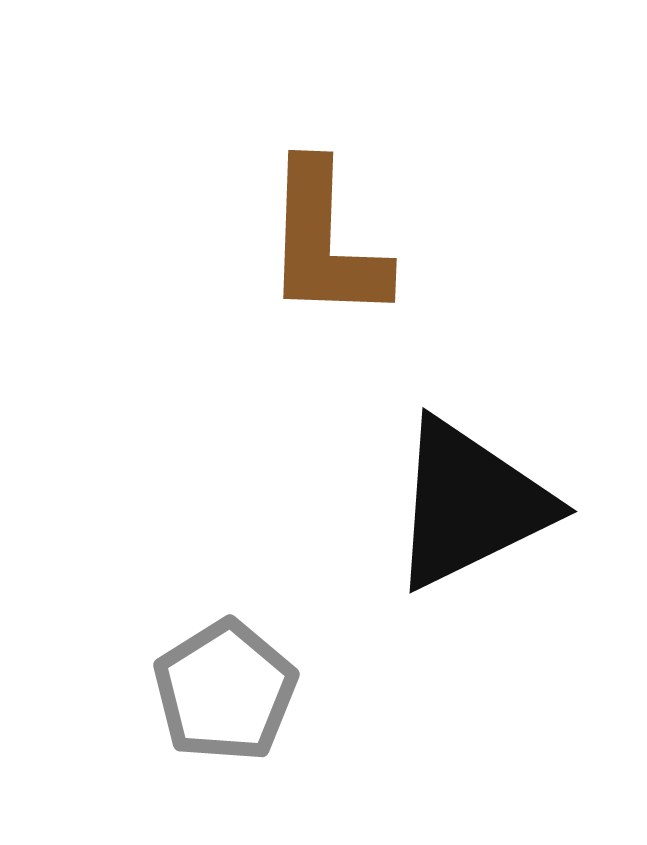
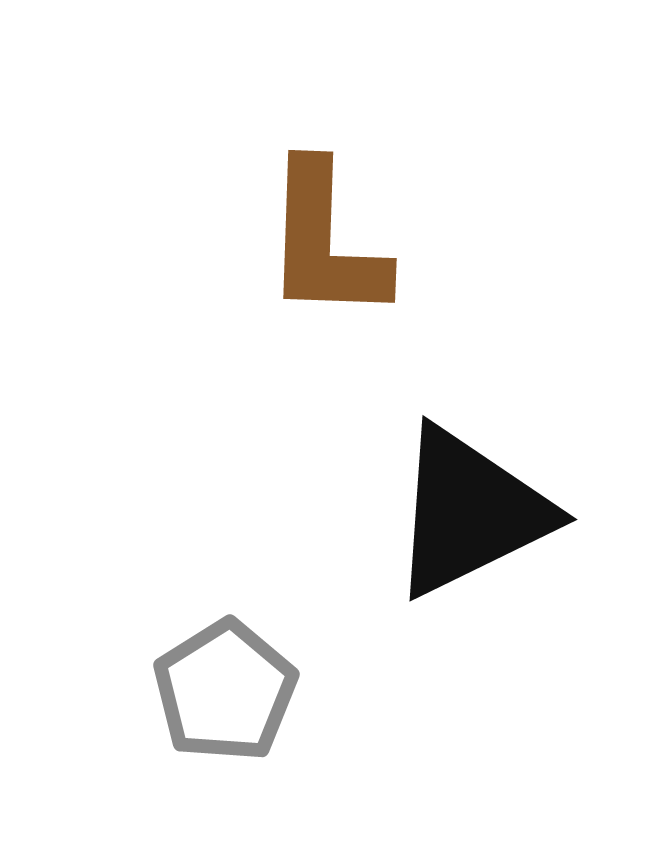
black triangle: moved 8 px down
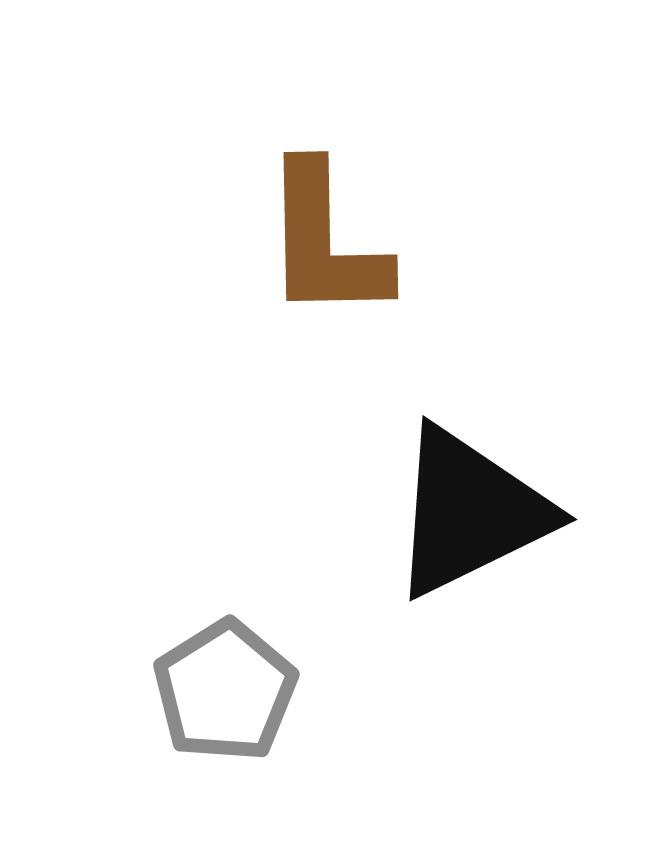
brown L-shape: rotated 3 degrees counterclockwise
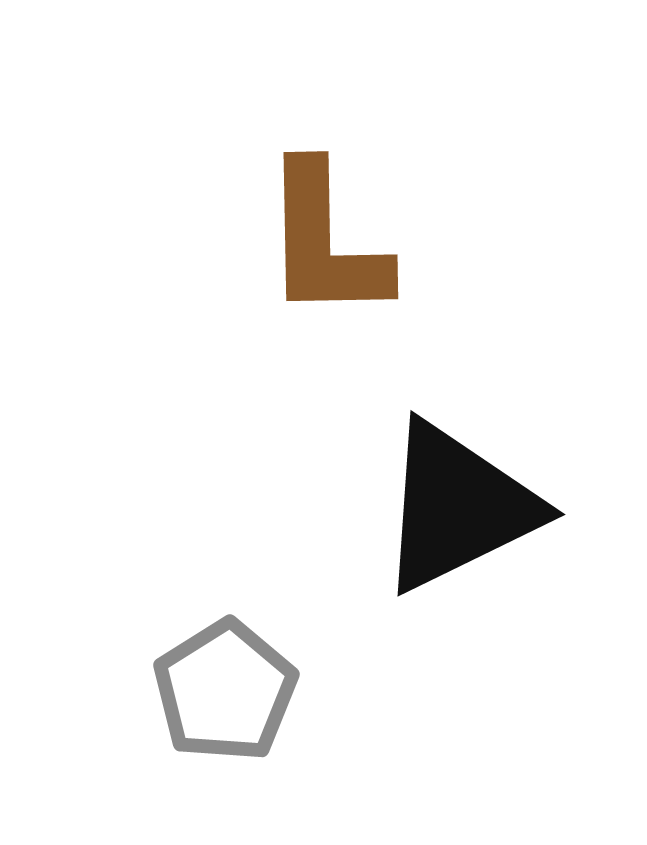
black triangle: moved 12 px left, 5 px up
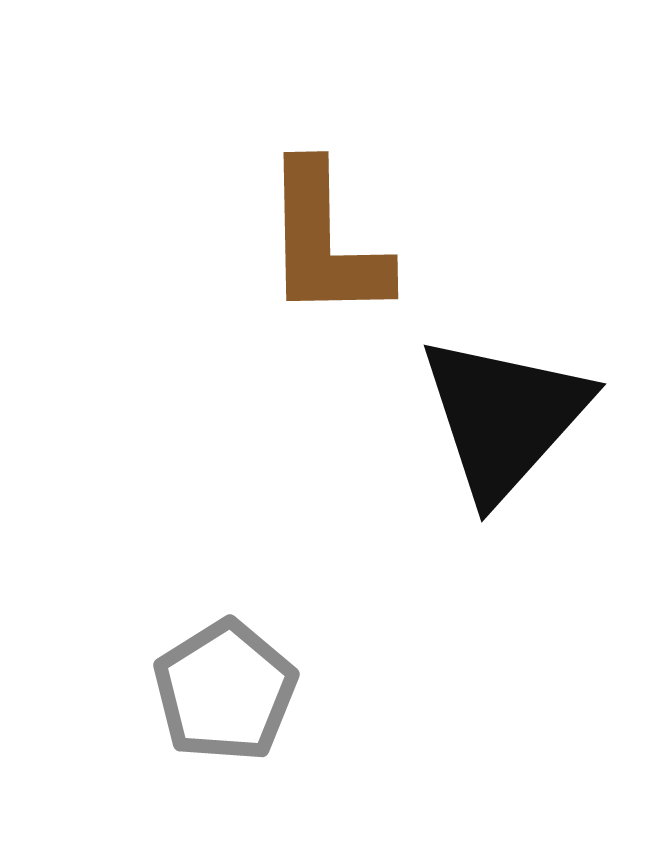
black triangle: moved 46 px right, 90 px up; rotated 22 degrees counterclockwise
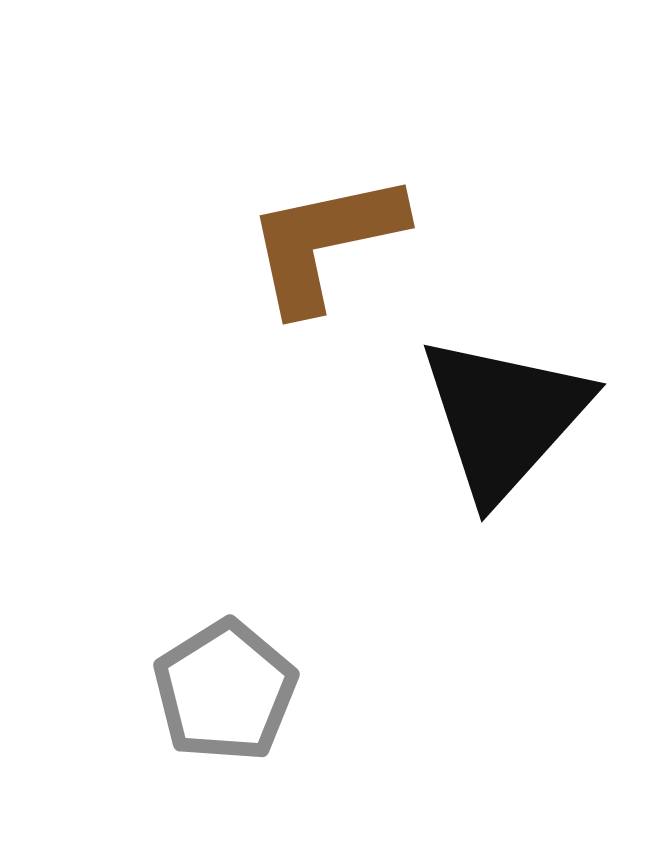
brown L-shape: rotated 79 degrees clockwise
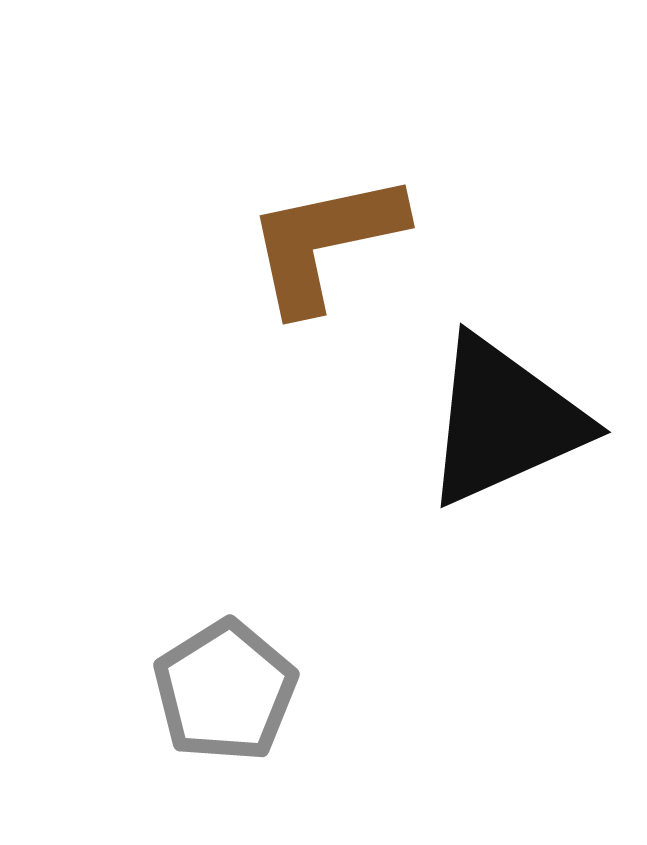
black triangle: moved 4 px down; rotated 24 degrees clockwise
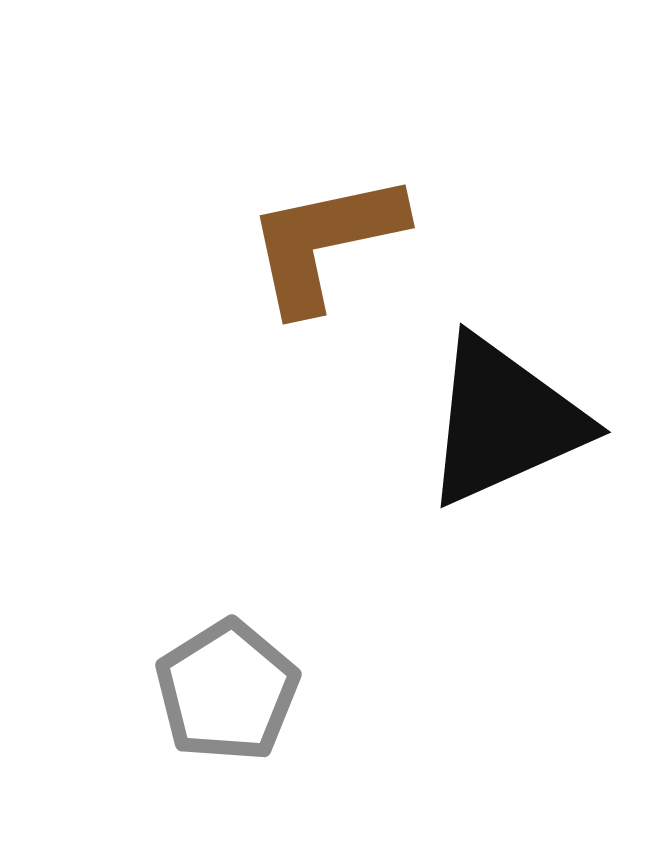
gray pentagon: moved 2 px right
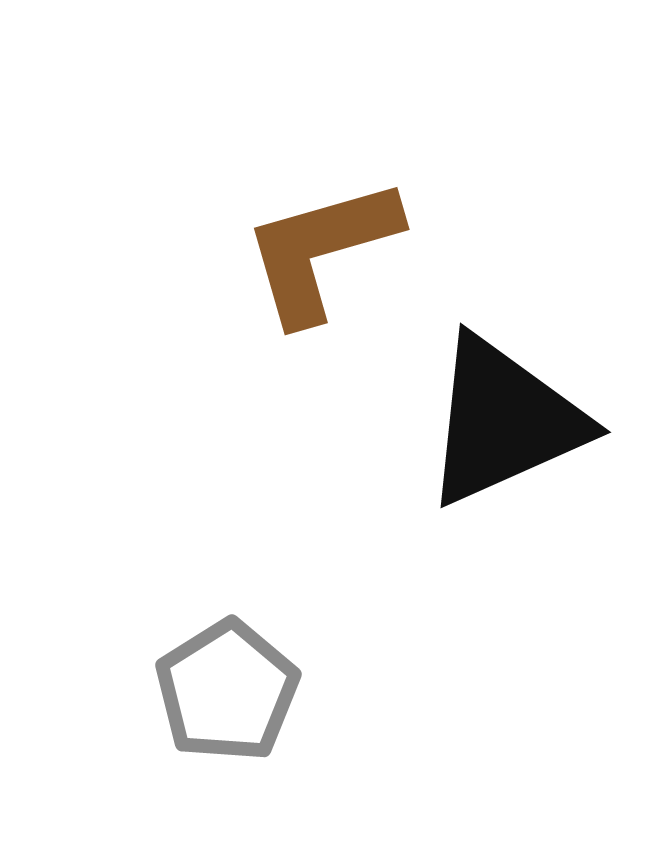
brown L-shape: moved 4 px left, 8 px down; rotated 4 degrees counterclockwise
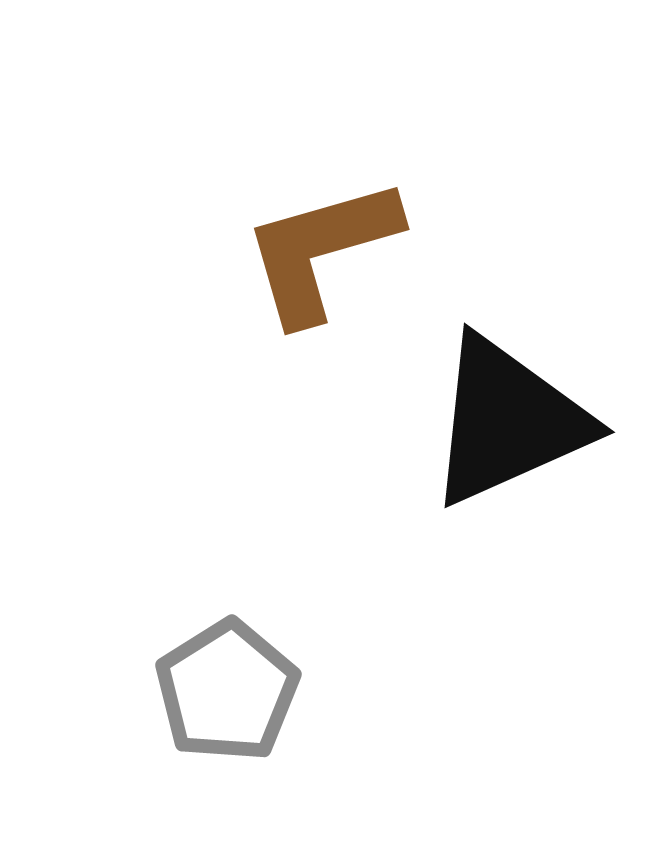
black triangle: moved 4 px right
